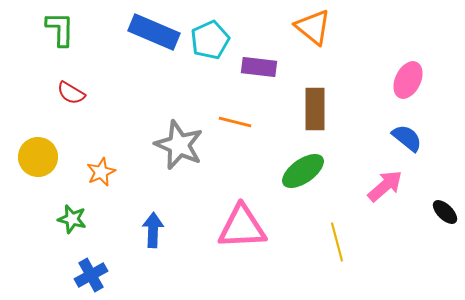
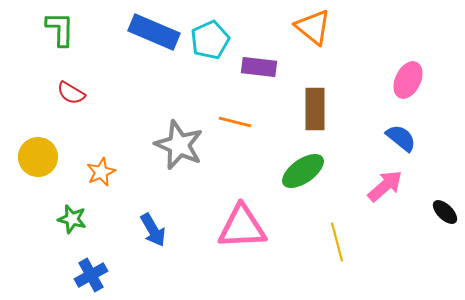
blue semicircle: moved 6 px left
blue arrow: rotated 148 degrees clockwise
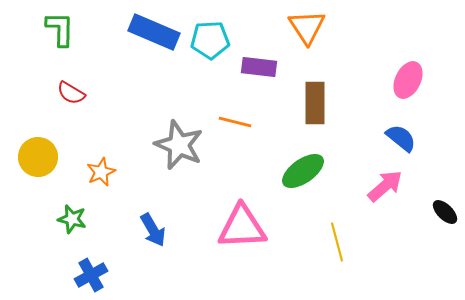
orange triangle: moved 6 px left; rotated 18 degrees clockwise
cyan pentagon: rotated 21 degrees clockwise
brown rectangle: moved 6 px up
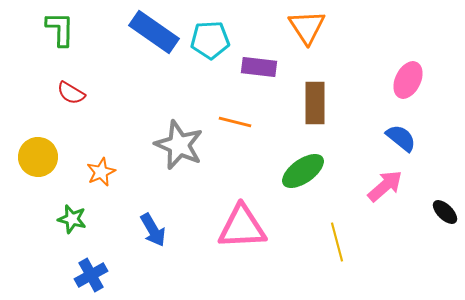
blue rectangle: rotated 12 degrees clockwise
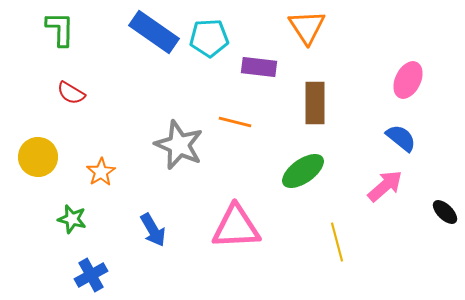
cyan pentagon: moved 1 px left, 2 px up
orange star: rotated 8 degrees counterclockwise
pink triangle: moved 6 px left
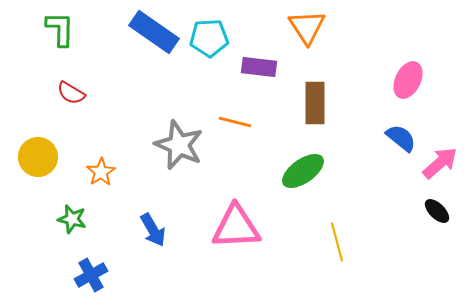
pink arrow: moved 55 px right, 23 px up
black ellipse: moved 8 px left, 1 px up
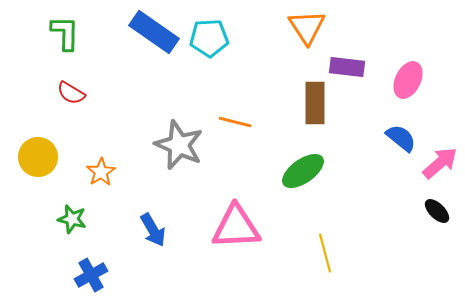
green L-shape: moved 5 px right, 4 px down
purple rectangle: moved 88 px right
yellow line: moved 12 px left, 11 px down
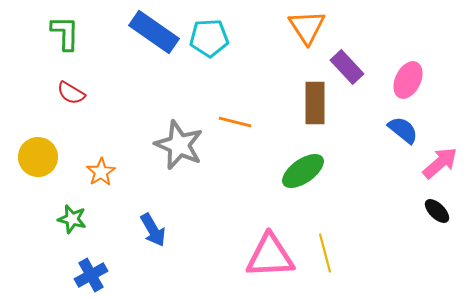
purple rectangle: rotated 40 degrees clockwise
blue semicircle: moved 2 px right, 8 px up
pink triangle: moved 34 px right, 29 px down
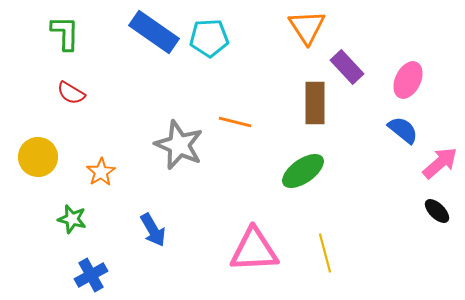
pink triangle: moved 16 px left, 6 px up
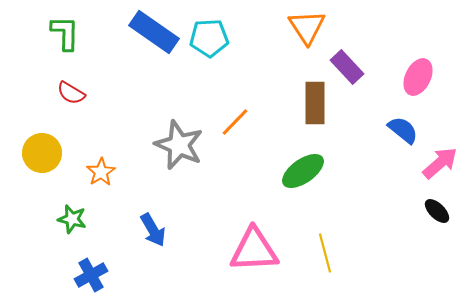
pink ellipse: moved 10 px right, 3 px up
orange line: rotated 60 degrees counterclockwise
yellow circle: moved 4 px right, 4 px up
